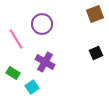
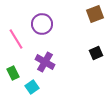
green rectangle: rotated 32 degrees clockwise
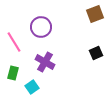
purple circle: moved 1 px left, 3 px down
pink line: moved 2 px left, 3 px down
green rectangle: rotated 40 degrees clockwise
